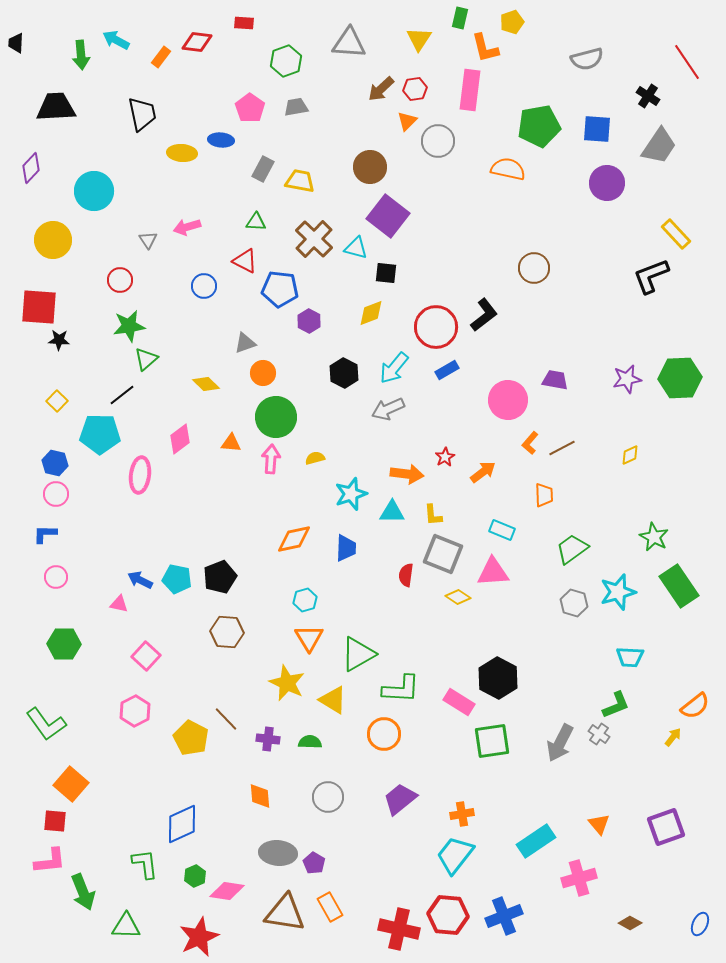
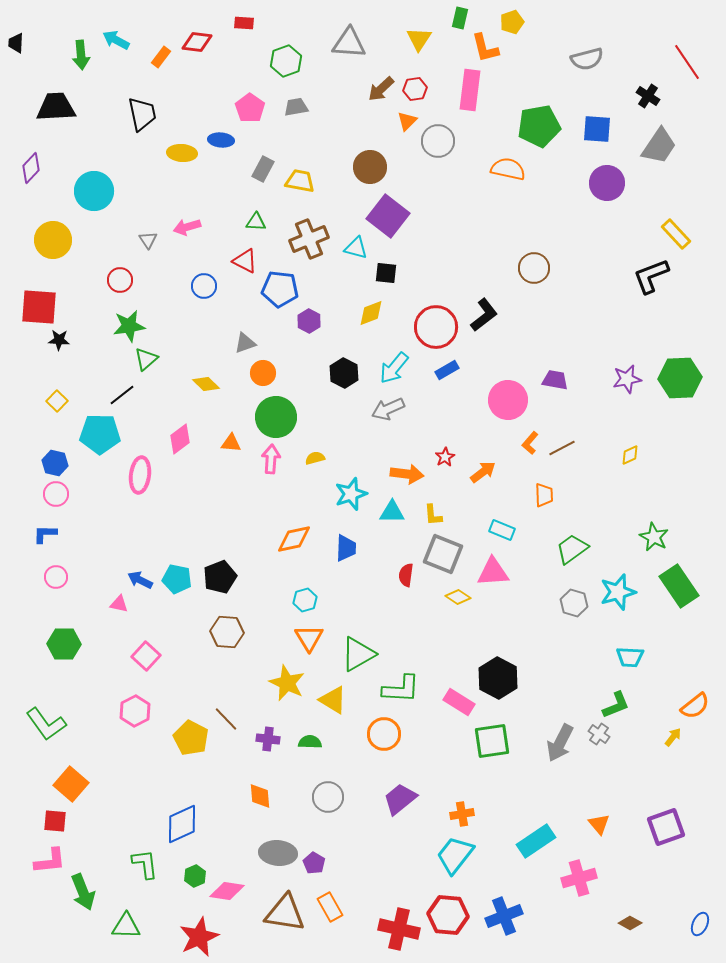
brown cross at (314, 239): moved 5 px left; rotated 24 degrees clockwise
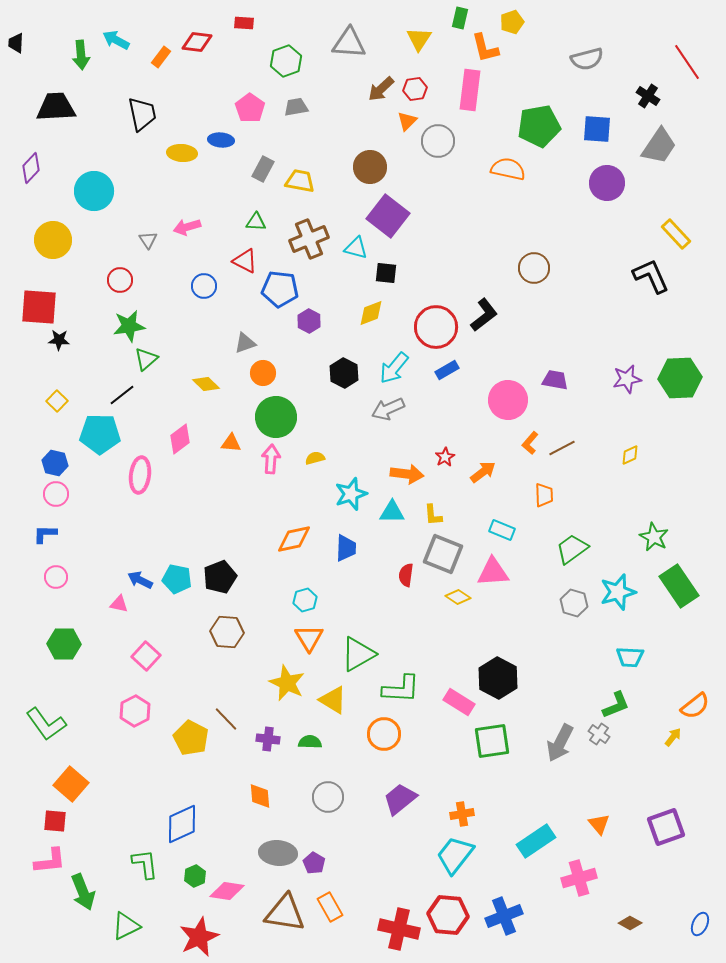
black L-shape at (651, 276): rotated 87 degrees clockwise
green triangle at (126, 926): rotated 28 degrees counterclockwise
